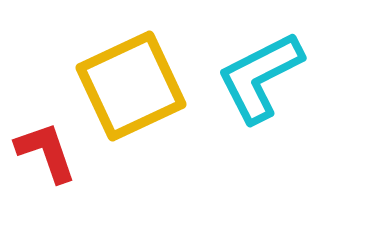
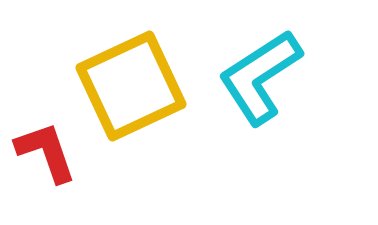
cyan L-shape: rotated 6 degrees counterclockwise
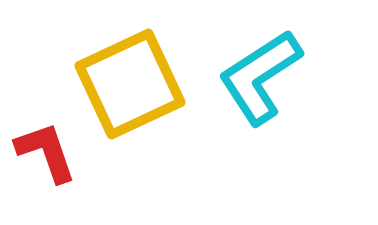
yellow square: moved 1 px left, 2 px up
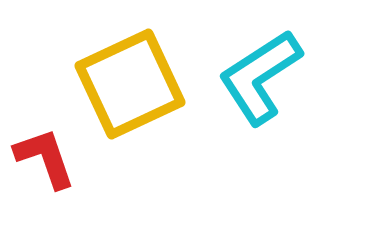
red L-shape: moved 1 px left, 6 px down
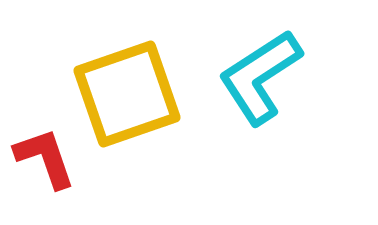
yellow square: moved 3 px left, 10 px down; rotated 6 degrees clockwise
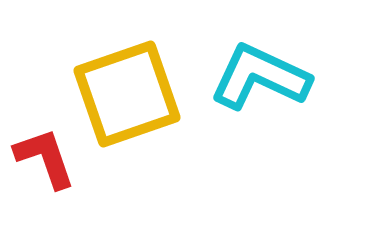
cyan L-shape: rotated 58 degrees clockwise
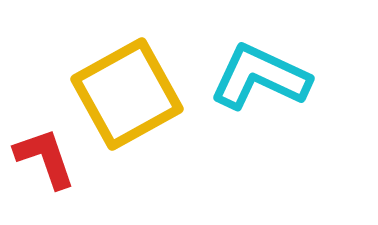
yellow square: rotated 10 degrees counterclockwise
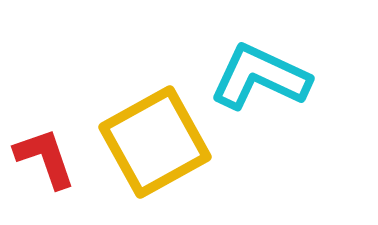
yellow square: moved 28 px right, 48 px down
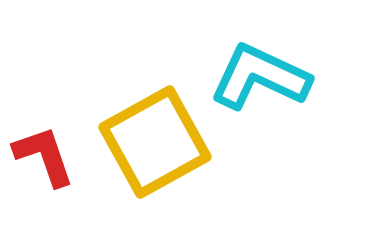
red L-shape: moved 1 px left, 2 px up
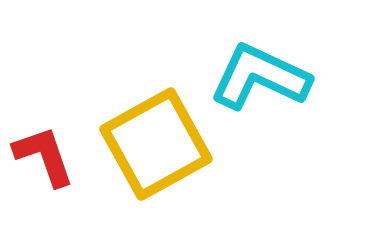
yellow square: moved 1 px right, 2 px down
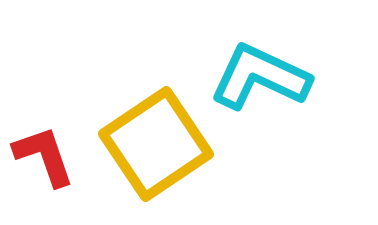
yellow square: rotated 5 degrees counterclockwise
